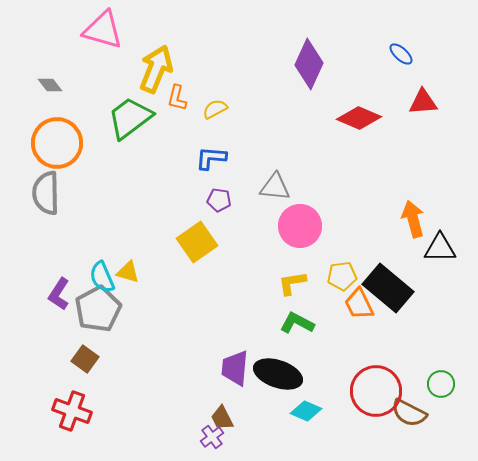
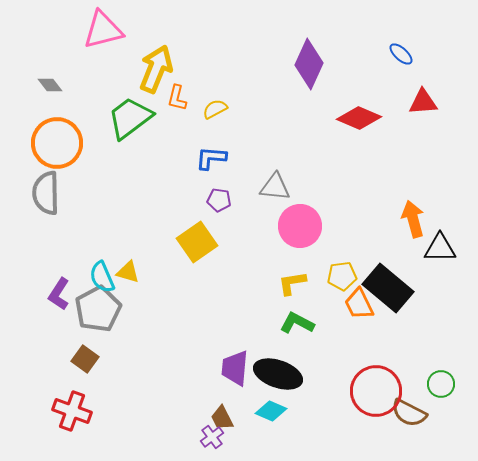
pink triangle: rotated 30 degrees counterclockwise
cyan diamond: moved 35 px left
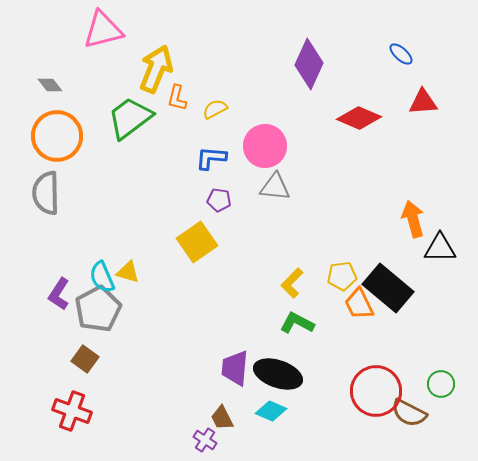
orange circle: moved 7 px up
pink circle: moved 35 px left, 80 px up
yellow L-shape: rotated 36 degrees counterclockwise
purple cross: moved 7 px left, 3 px down; rotated 20 degrees counterclockwise
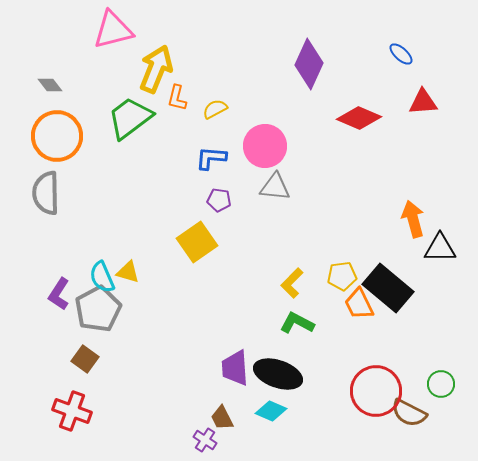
pink triangle: moved 10 px right
purple trapezoid: rotated 9 degrees counterclockwise
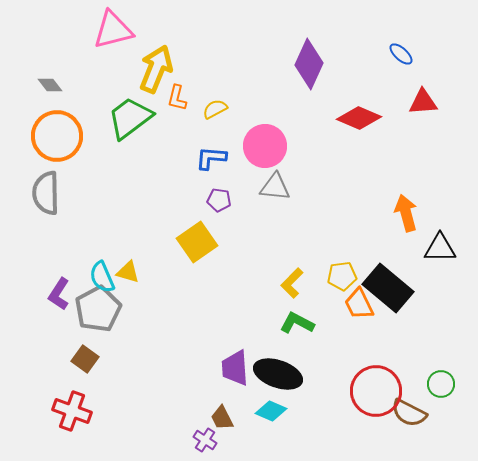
orange arrow: moved 7 px left, 6 px up
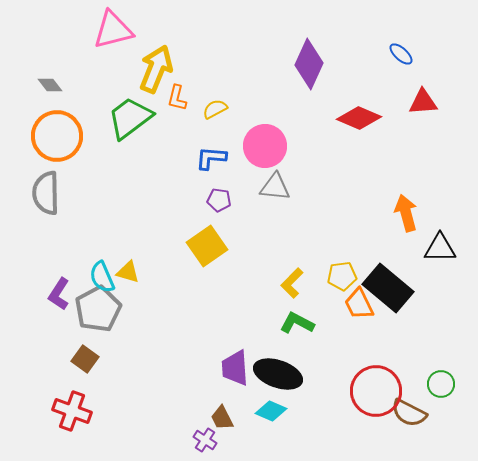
yellow square: moved 10 px right, 4 px down
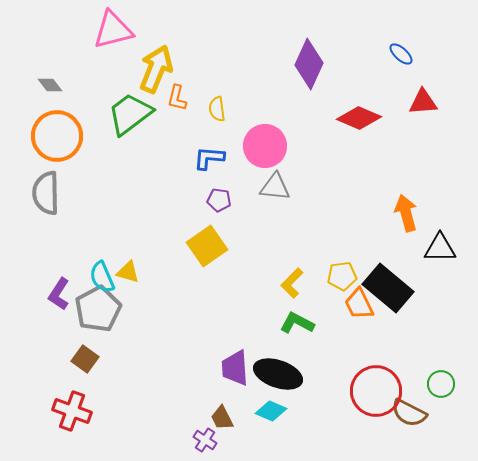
yellow semicircle: moved 2 px right; rotated 70 degrees counterclockwise
green trapezoid: moved 4 px up
blue L-shape: moved 2 px left
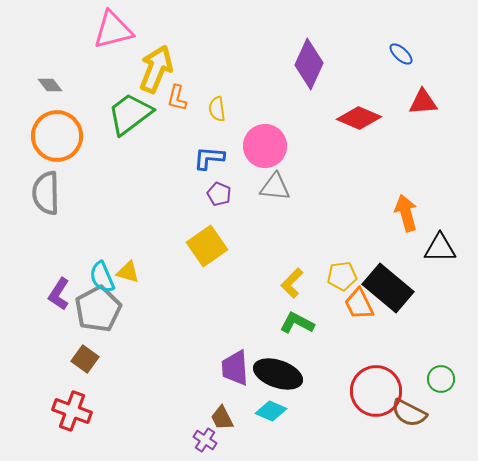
purple pentagon: moved 6 px up; rotated 15 degrees clockwise
green circle: moved 5 px up
